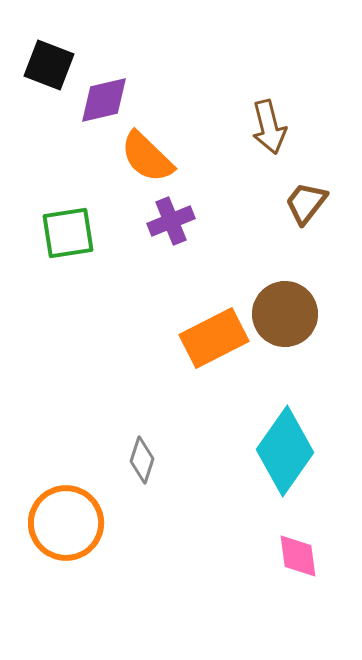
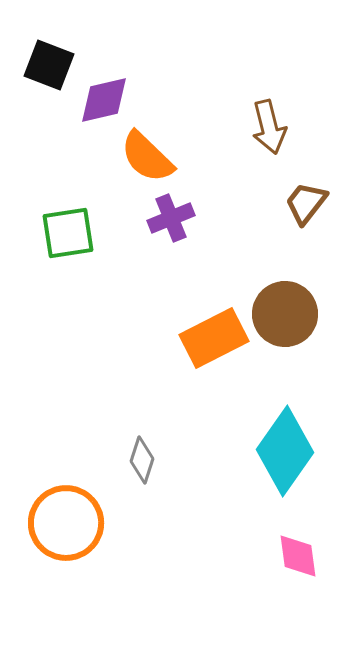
purple cross: moved 3 px up
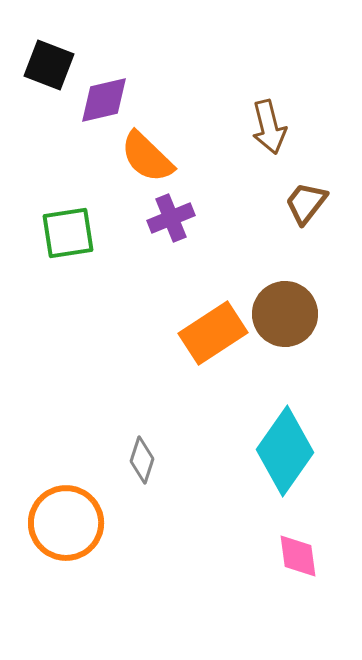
orange rectangle: moved 1 px left, 5 px up; rotated 6 degrees counterclockwise
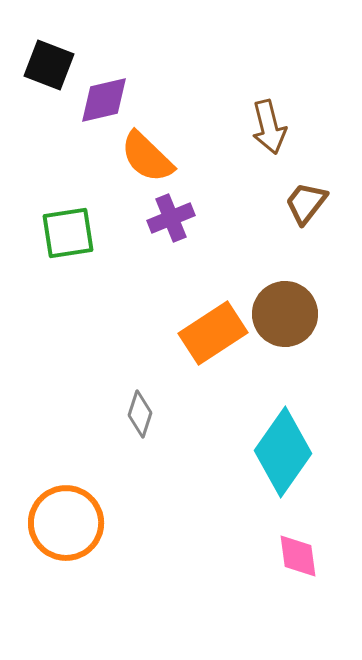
cyan diamond: moved 2 px left, 1 px down
gray diamond: moved 2 px left, 46 px up
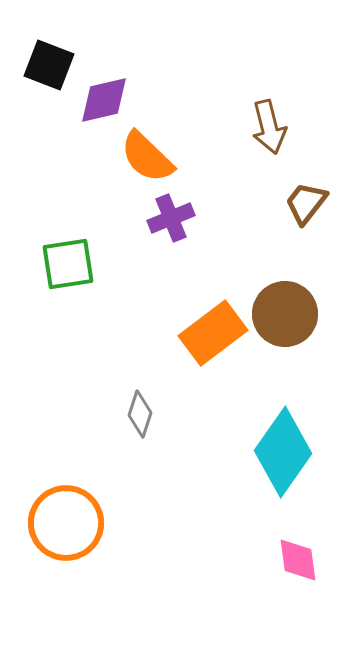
green square: moved 31 px down
orange rectangle: rotated 4 degrees counterclockwise
pink diamond: moved 4 px down
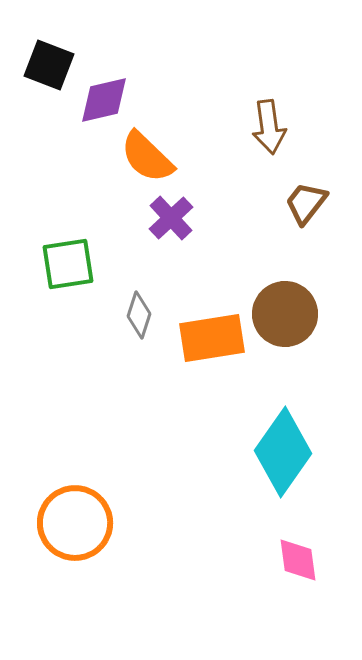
brown arrow: rotated 6 degrees clockwise
purple cross: rotated 21 degrees counterclockwise
orange rectangle: moved 1 px left, 5 px down; rotated 28 degrees clockwise
gray diamond: moved 1 px left, 99 px up
orange circle: moved 9 px right
